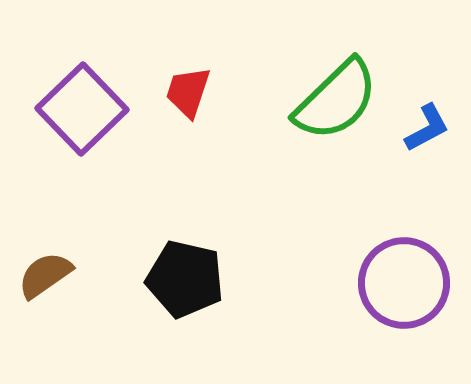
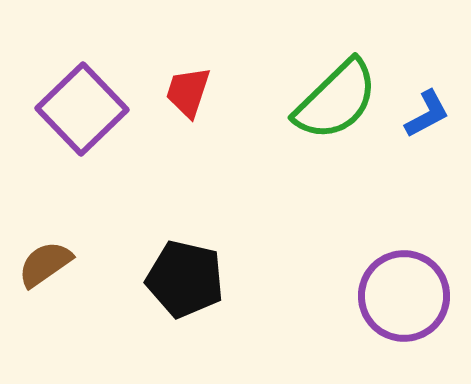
blue L-shape: moved 14 px up
brown semicircle: moved 11 px up
purple circle: moved 13 px down
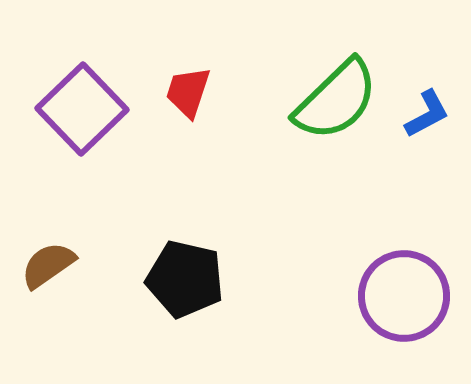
brown semicircle: moved 3 px right, 1 px down
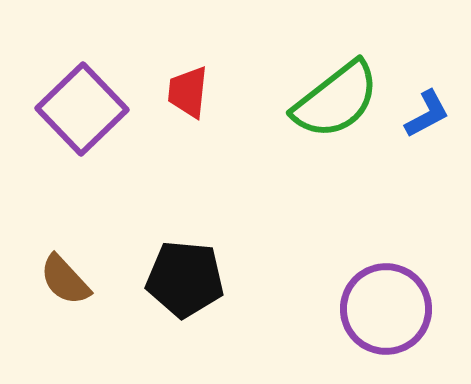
red trapezoid: rotated 12 degrees counterclockwise
green semicircle: rotated 6 degrees clockwise
brown semicircle: moved 17 px right, 15 px down; rotated 98 degrees counterclockwise
black pentagon: rotated 8 degrees counterclockwise
purple circle: moved 18 px left, 13 px down
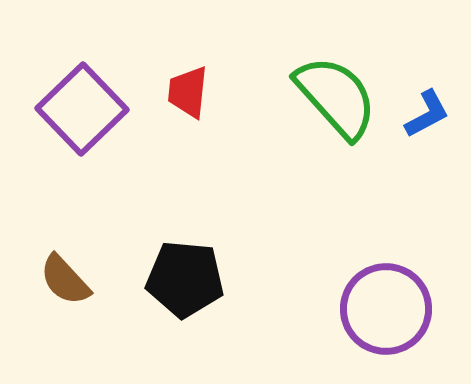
green semicircle: moved 3 px up; rotated 94 degrees counterclockwise
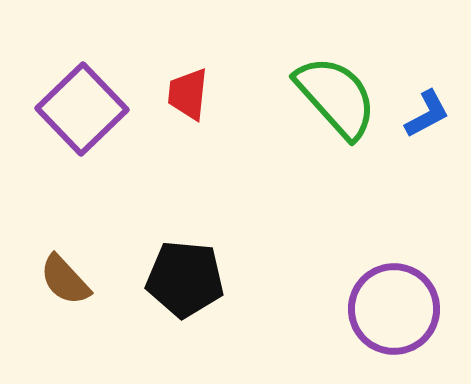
red trapezoid: moved 2 px down
purple circle: moved 8 px right
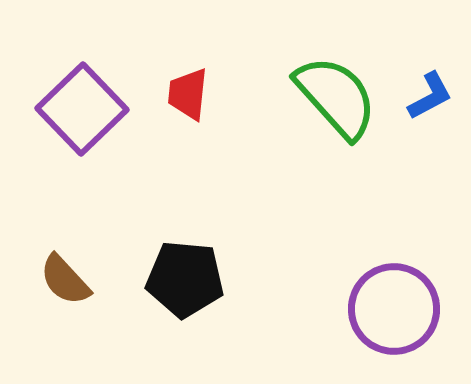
blue L-shape: moved 3 px right, 18 px up
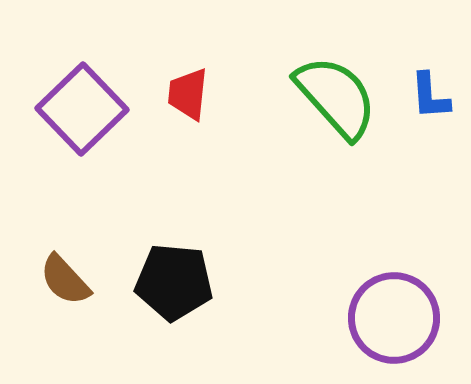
blue L-shape: rotated 114 degrees clockwise
black pentagon: moved 11 px left, 3 px down
purple circle: moved 9 px down
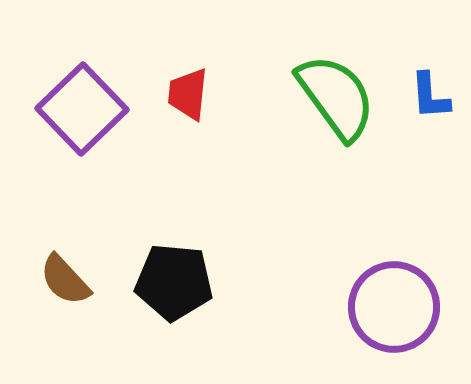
green semicircle: rotated 6 degrees clockwise
purple circle: moved 11 px up
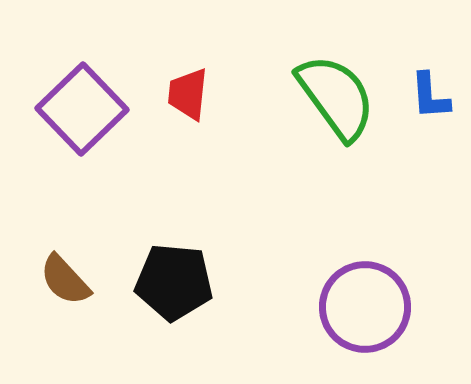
purple circle: moved 29 px left
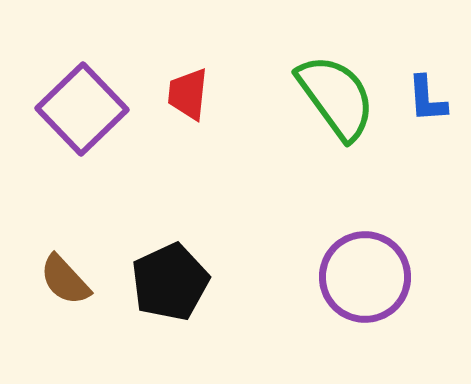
blue L-shape: moved 3 px left, 3 px down
black pentagon: moved 4 px left; rotated 30 degrees counterclockwise
purple circle: moved 30 px up
